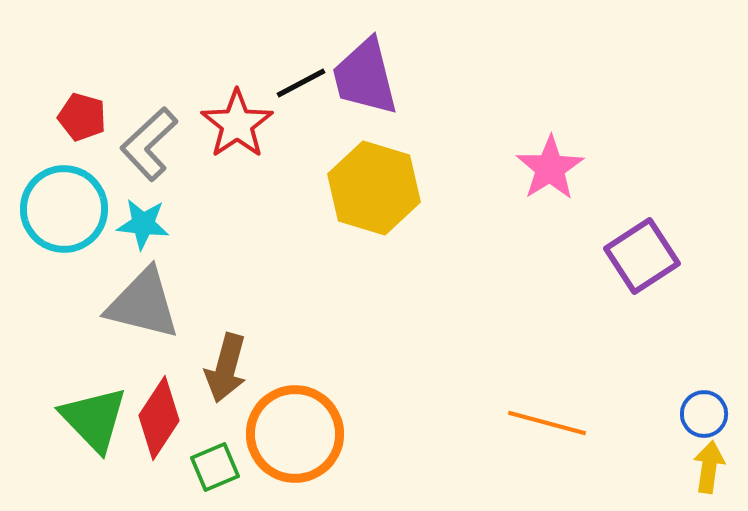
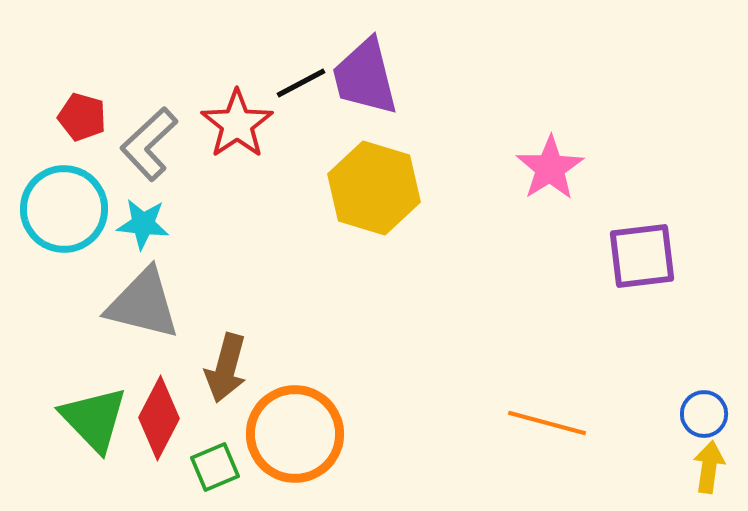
purple square: rotated 26 degrees clockwise
red diamond: rotated 6 degrees counterclockwise
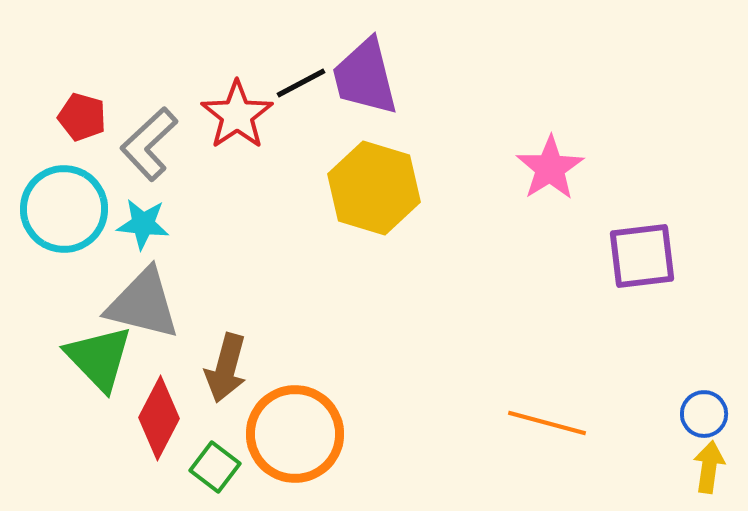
red star: moved 9 px up
green triangle: moved 5 px right, 61 px up
green square: rotated 30 degrees counterclockwise
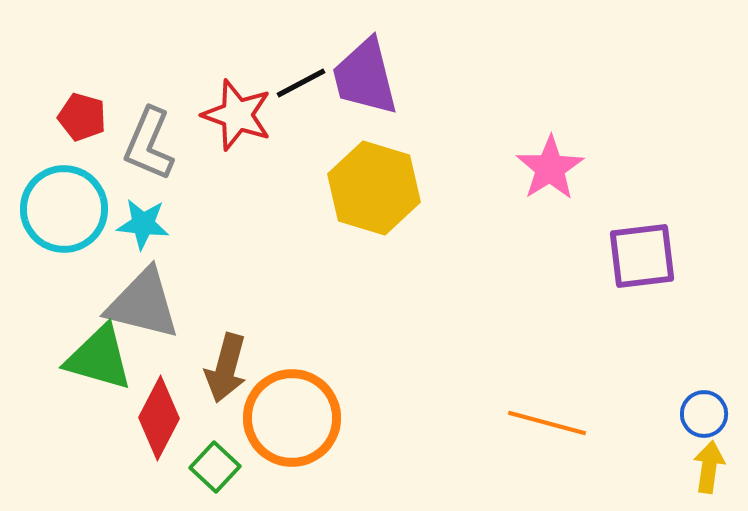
red star: rotated 18 degrees counterclockwise
gray L-shape: rotated 24 degrees counterclockwise
green triangle: rotated 30 degrees counterclockwise
orange circle: moved 3 px left, 16 px up
green square: rotated 6 degrees clockwise
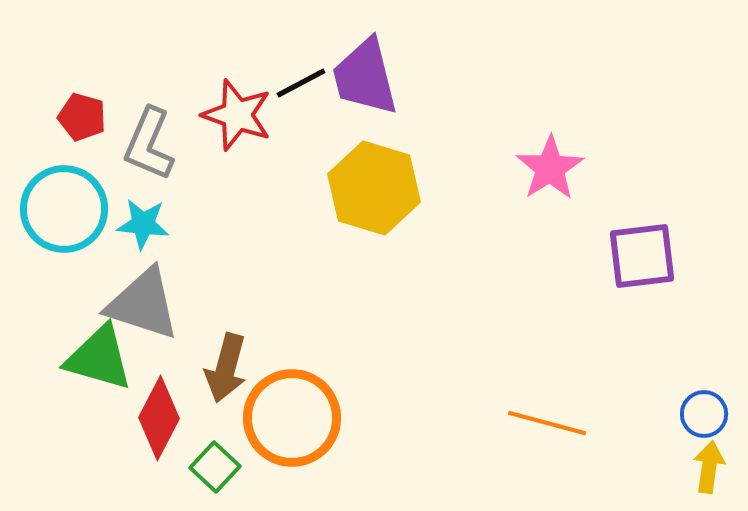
gray triangle: rotated 4 degrees clockwise
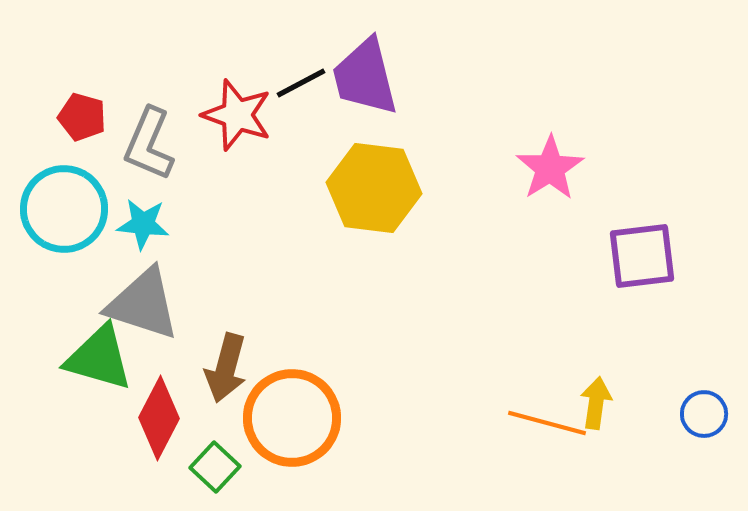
yellow hexagon: rotated 10 degrees counterclockwise
yellow arrow: moved 113 px left, 64 px up
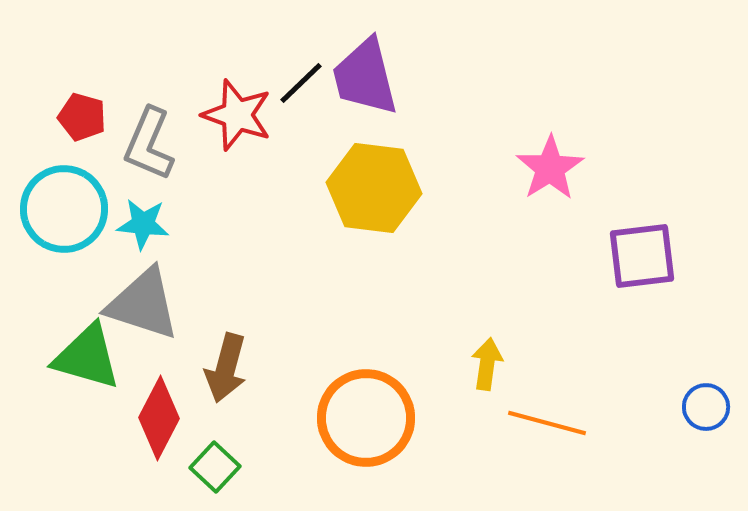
black line: rotated 16 degrees counterclockwise
green triangle: moved 12 px left, 1 px up
yellow arrow: moved 109 px left, 39 px up
blue circle: moved 2 px right, 7 px up
orange circle: moved 74 px right
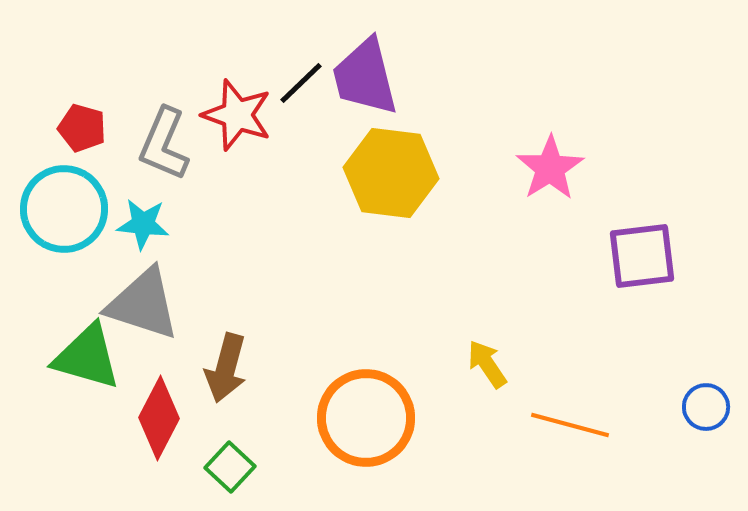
red pentagon: moved 11 px down
gray L-shape: moved 15 px right
yellow hexagon: moved 17 px right, 15 px up
yellow arrow: rotated 42 degrees counterclockwise
orange line: moved 23 px right, 2 px down
green square: moved 15 px right
